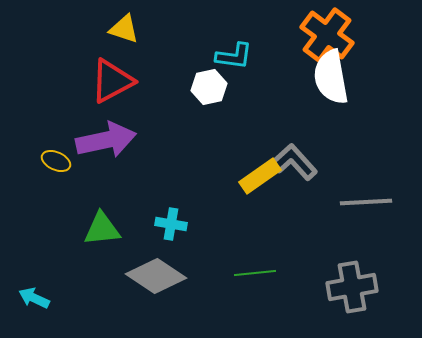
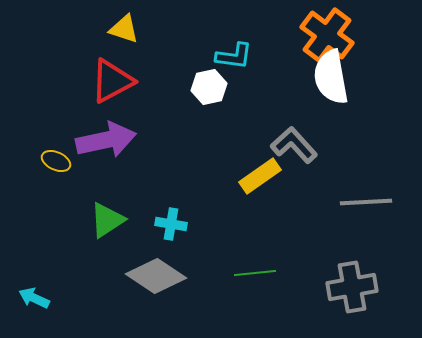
gray L-shape: moved 17 px up
green triangle: moved 5 px right, 9 px up; rotated 27 degrees counterclockwise
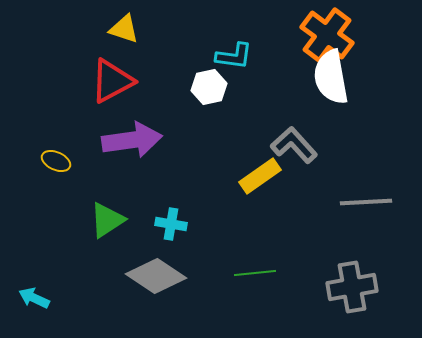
purple arrow: moved 26 px right; rotated 4 degrees clockwise
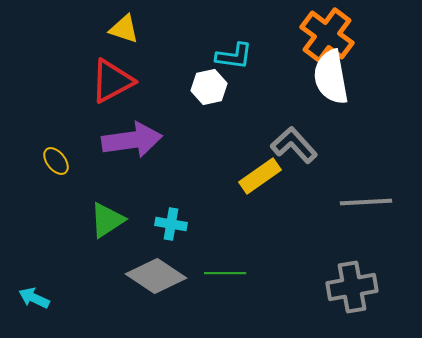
yellow ellipse: rotated 28 degrees clockwise
green line: moved 30 px left; rotated 6 degrees clockwise
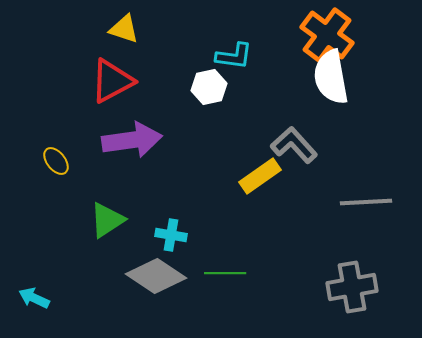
cyan cross: moved 11 px down
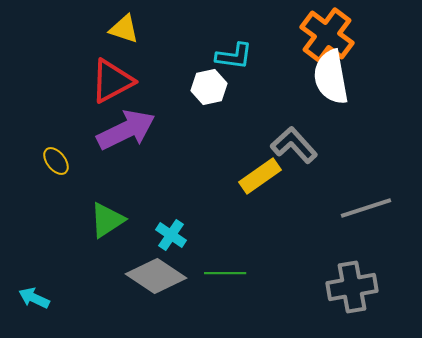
purple arrow: moved 6 px left, 10 px up; rotated 18 degrees counterclockwise
gray line: moved 6 px down; rotated 15 degrees counterclockwise
cyan cross: rotated 24 degrees clockwise
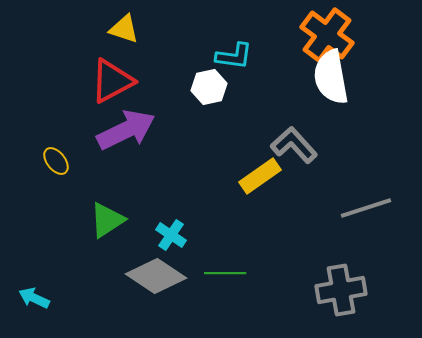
gray cross: moved 11 px left, 3 px down
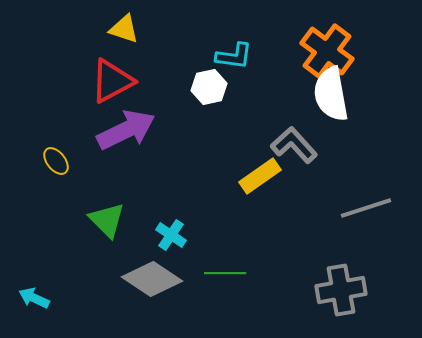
orange cross: moved 16 px down
white semicircle: moved 17 px down
green triangle: rotated 42 degrees counterclockwise
gray diamond: moved 4 px left, 3 px down
